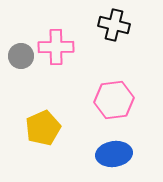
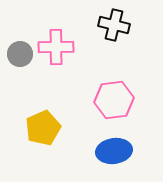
gray circle: moved 1 px left, 2 px up
blue ellipse: moved 3 px up
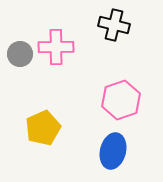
pink hexagon: moved 7 px right; rotated 12 degrees counterclockwise
blue ellipse: moved 1 px left; rotated 68 degrees counterclockwise
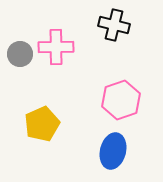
yellow pentagon: moved 1 px left, 4 px up
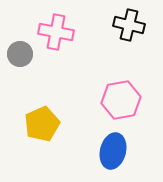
black cross: moved 15 px right
pink cross: moved 15 px up; rotated 12 degrees clockwise
pink hexagon: rotated 9 degrees clockwise
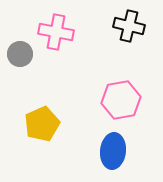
black cross: moved 1 px down
blue ellipse: rotated 8 degrees counterclockwise
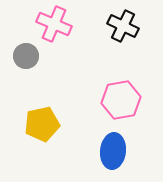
black cross: moved 6 px left; rotated 12 degrees clockwise
pink cross: moved 2 px left, 8 px up; rotated 12 degrees clockwise
gray circle: moved 6 px right, 2 px down
yellow pentagon: rotated 12 degrees clockwise
